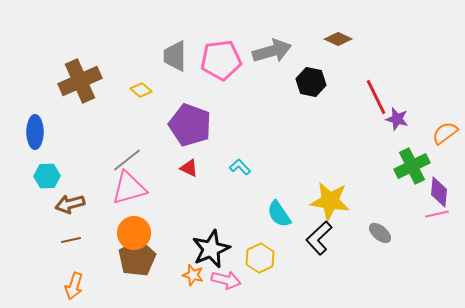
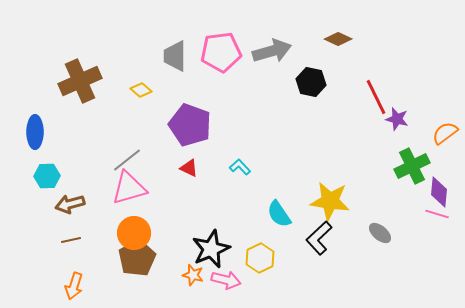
pink pentagon: moved 8 px up
pink line: rotated 30 degrees clockwise
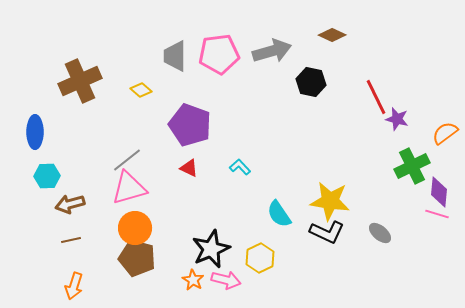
brown diamond: moved 6 px left, 4 px up
pink pentagon: moved 2 px left, 2 px down
orange circle: moved 1 px right, 5 px up
black L-shape: moved 8 px right, 6 px up; rotated 112 degrees counterclockwise
brown pentagon: rotated 27 degrees counterclockwise
orange star: moved 5 px down; rotated 15 degrees clockwise
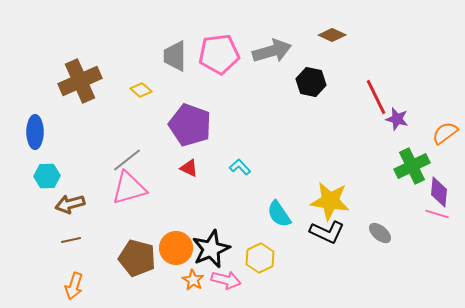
orange circle: moved 41 px right, 20 px down
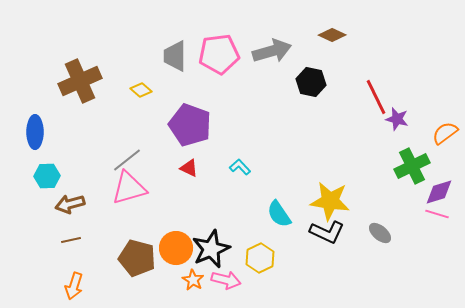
purple diamond: rotated 68 degrees clockwise
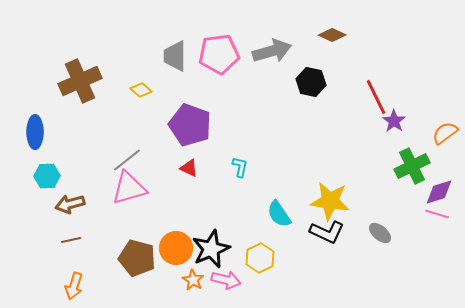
purple star: moved 3 px left, 2 px down; rotated 20 degrees clockwise
cyan L-shape: rotated 55 degrees clockwise
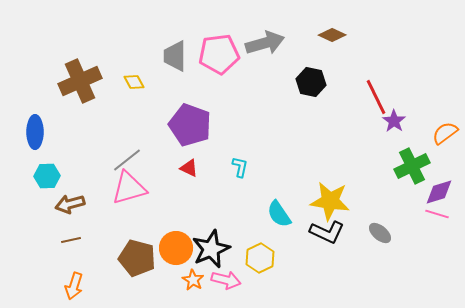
gray arrow: moved 7 px left, 8 px up
yellow diamond: moved 7 px left, 8 px up; rotated 20 degrees clockwise
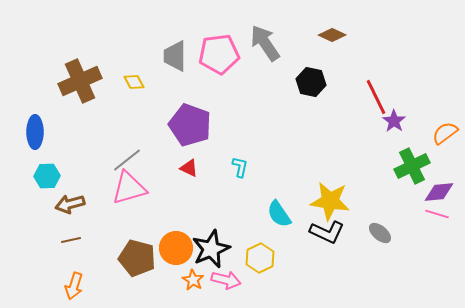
gray arrow: rotated 108 degrees counterclockwise
purple diamond: rotated 12 degrees clockwise
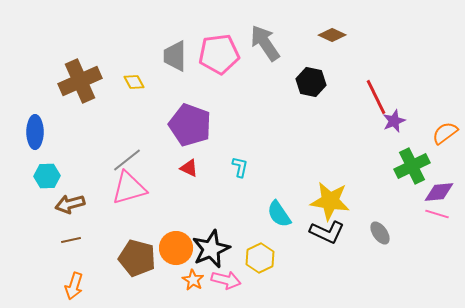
purple star: rotated 15 degrees clockwise
gray ellipse: rotated 15 degrees clockwise
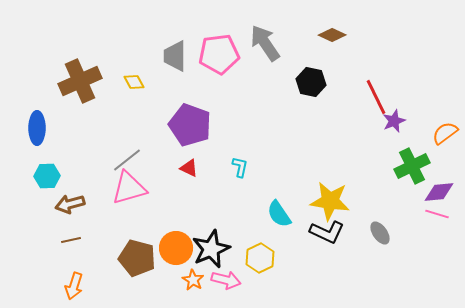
blue ellipse: moved 2 px right, 4 px up
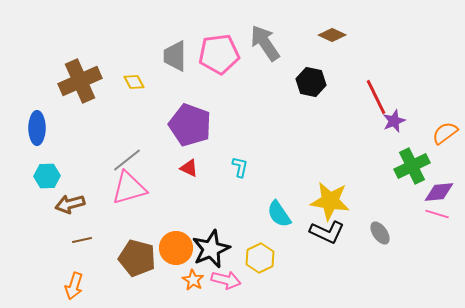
brown line: moved 11 px right
